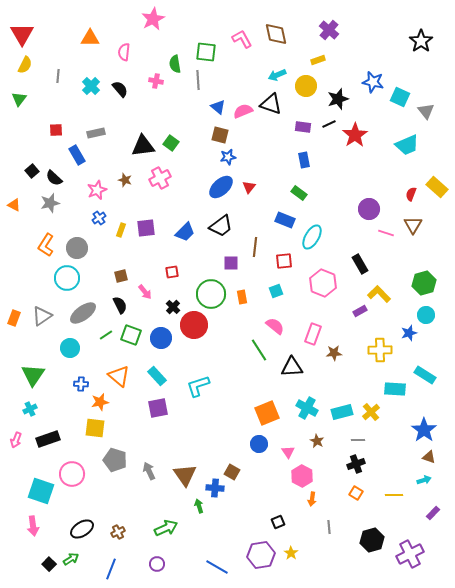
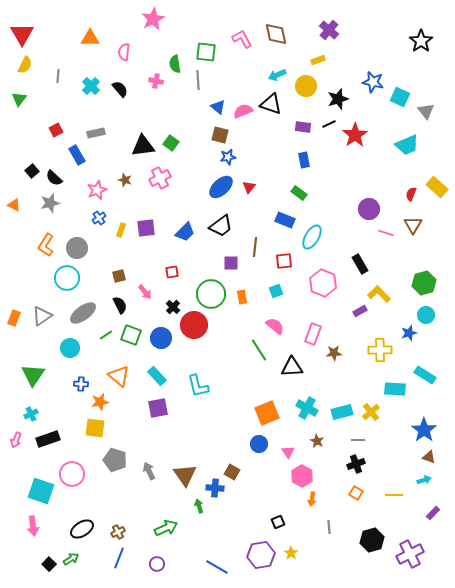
red square at (56, 130): rotated 24 degrees counterclockwise
brown square at (121, 276): moved 2 px left
cyan L-shape at (198, 386): rotated 85 degrees counterclockwise
cyan cross at (30, 409): moved 1 px right, 5 px down
blue line at (111, 569): moved 8 px right, 11 px up
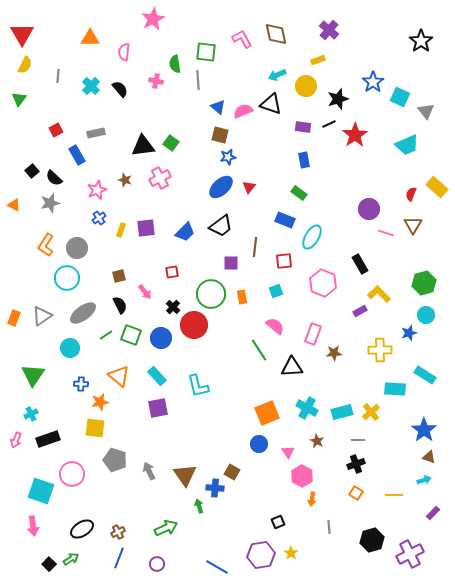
blue star at (373, 82): rotated 25 degrees clockwise
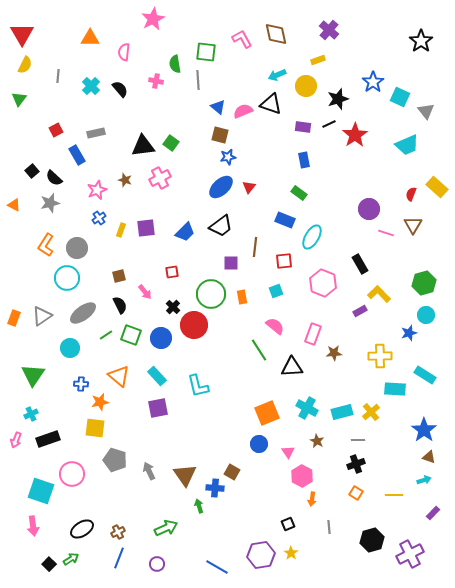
yellow cross at (380, 350): moved 6 px down
black square at (278, 522): moved 10 px right, 2 px down
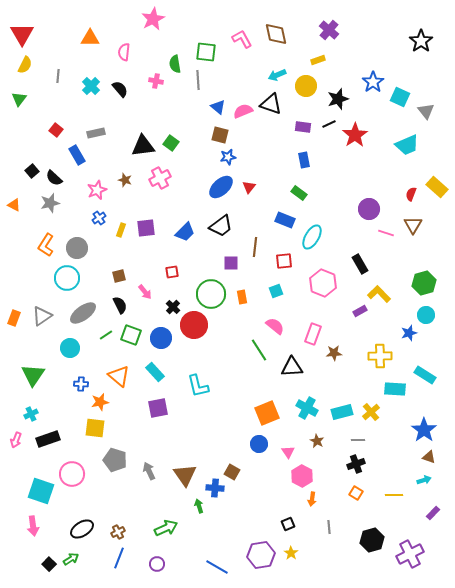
red square at (56, 130): rotated 24 degrees counterclockwise
cyan rectangle at (157, 376): moved 2 px left, 4 px up
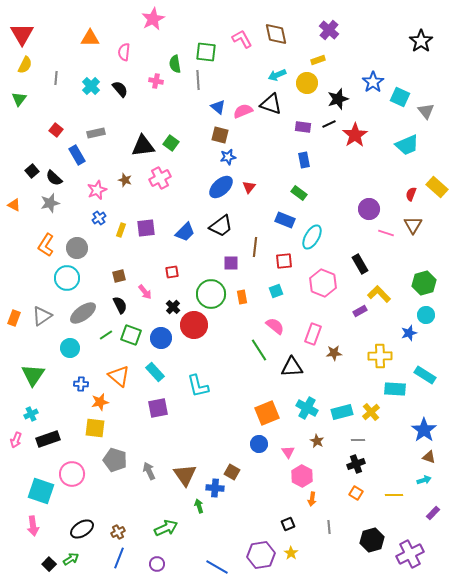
gray line at (58, 76): moved 2 px left, 2 px down
yellow circle at (306, 86): moved 1 px right, 3 px up
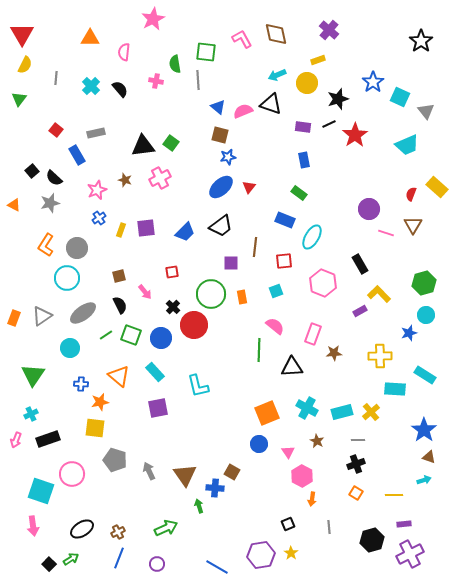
green line at (259, 350): rotated 35 degrees clockwise
purple rectangle at (433, 513): moved 29 px left, 11 px down; rotated 40 degrees clockwise
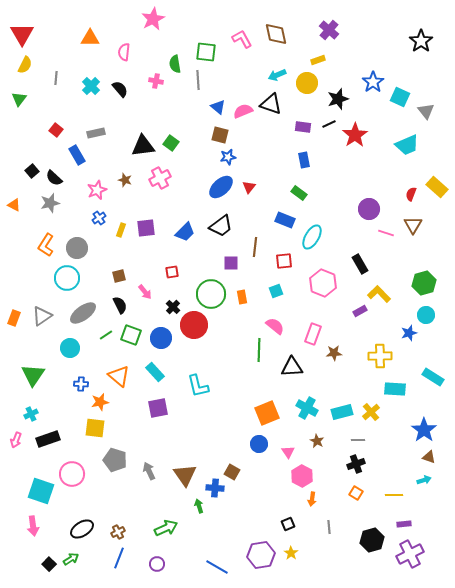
cyan rectangle at (425, 375): moved 8 px right, 2 px down
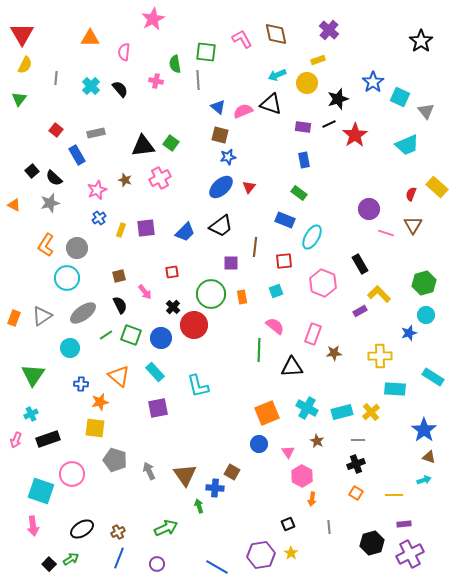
black hexagon at (372, 540): moved 3 px down
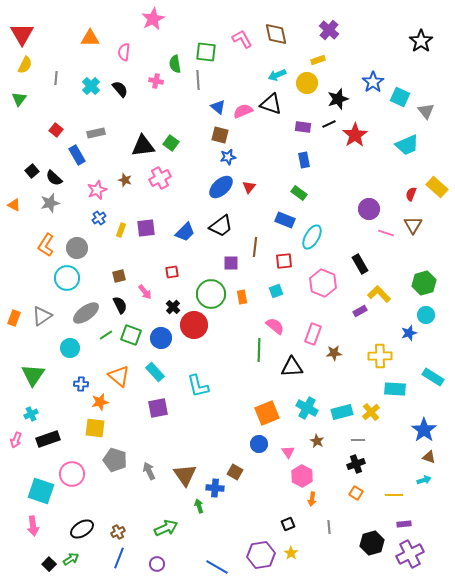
gray ellipse at (83, 313): moved 3 px right
brown square at (232, 472): moved 3 px right
